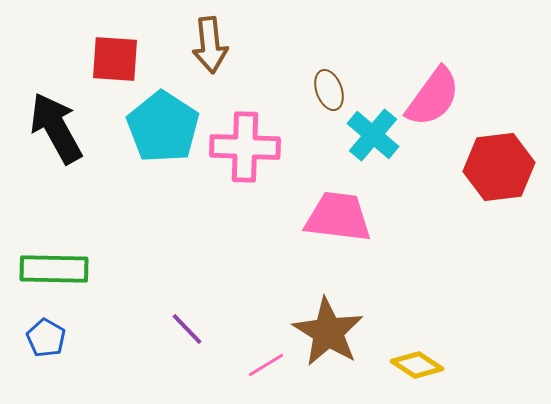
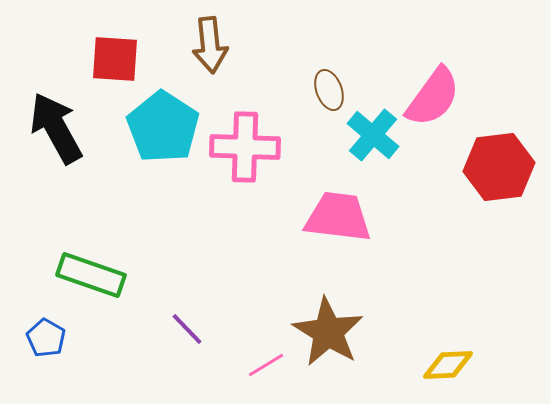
green rectangle: moved 37 px right, 6 px down; rotated 18 degrees clockwise
yellow diamond: moved 31 px right; rotated 36 degrees counterclockwise
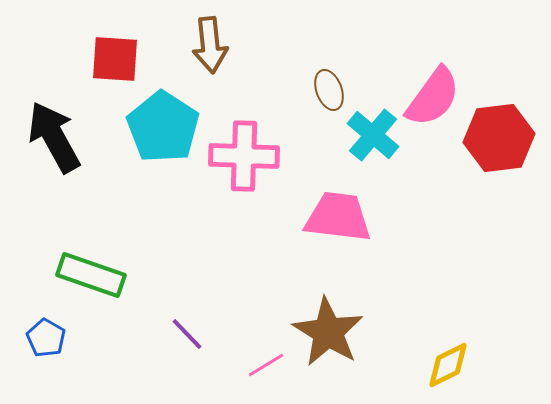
black arrow: moved 2 px left, 9 px down
pink cross: moved 1 px left, 9 px down
red hexagon: moved 29 px up
purple line: moved 5 px down
yellow diamond: rotated 24 degrees counterclockwise
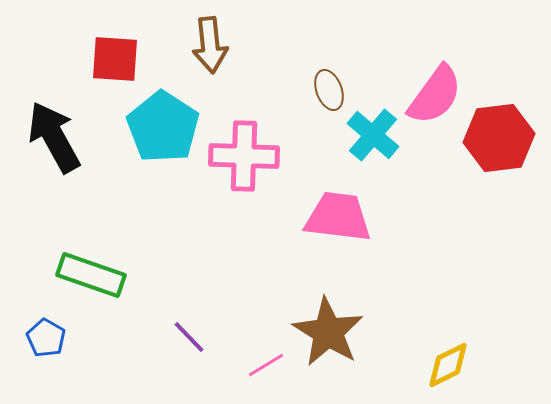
pink semicircle: moved 2 px right, 2 px up
purple line: moved 2 px right, 3 px down
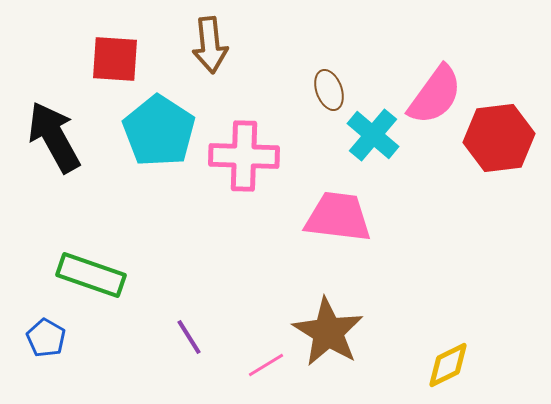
cyan pentagon: moved 4 px left, 4 px down
purple line: rotated 12 degrees clockwise
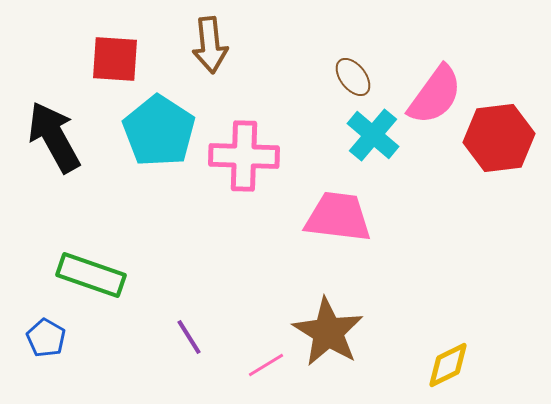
brown ellipse: moved 24 px right, 13 px up; rotated 18 degrees counterclockwise
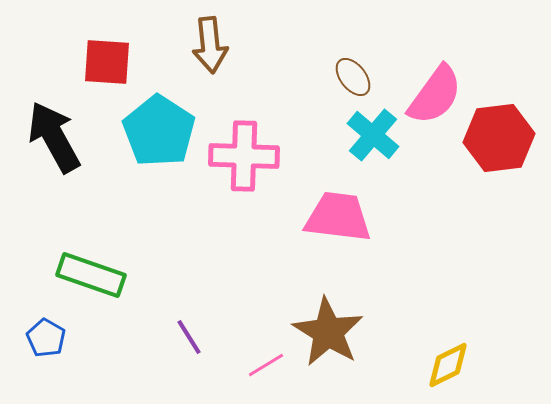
red square: moved 8 px left, 3 px down
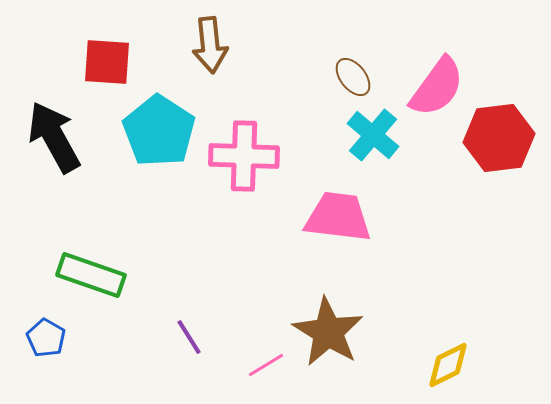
pink semicircle: moved 2 px right, 8 px up
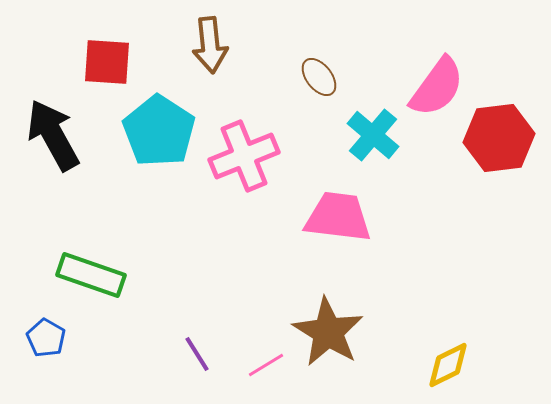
brown ellipse: moved 34 px left
black arrow: moved 1 px left, 2 px up
pink cross: rotated 24 degrees counterclockwise
purple line: moved 8 px right, 17 px down
